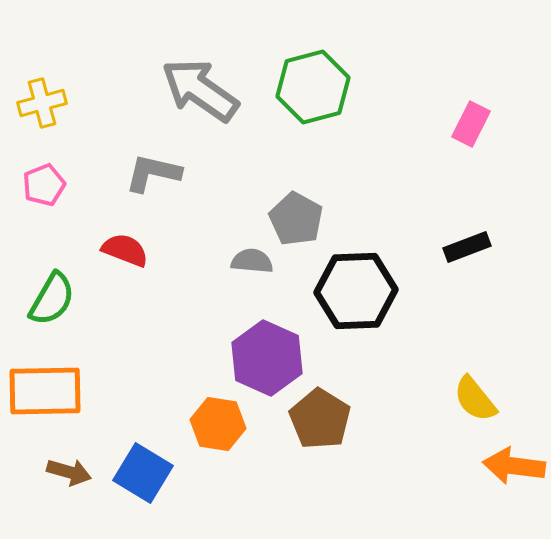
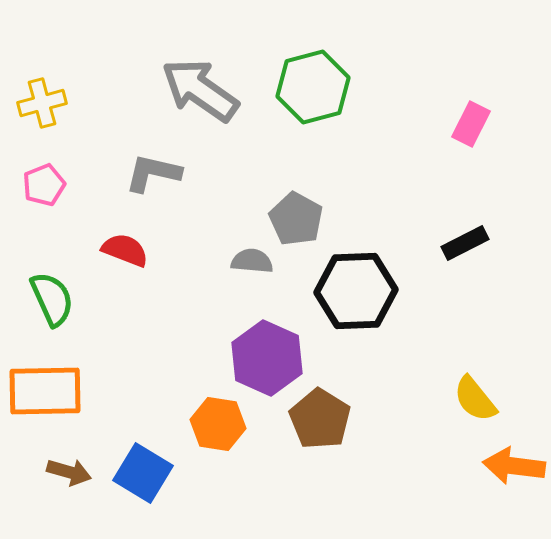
black rectangle: moved 2 px left, 4 px up; rotated 6 degrees counterclockwise
green semicircle: rotated 54 degrees counterclockwise
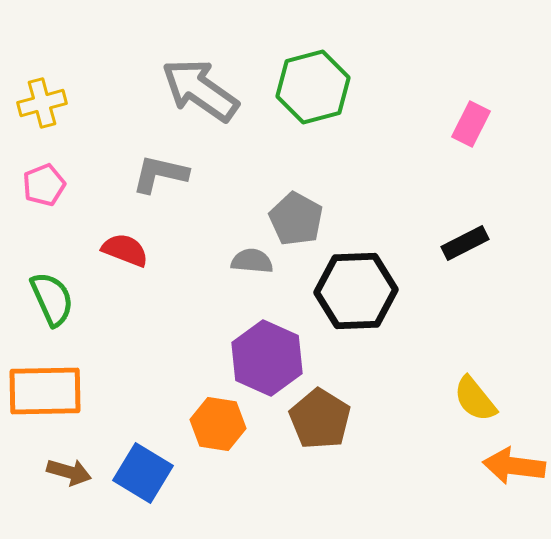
gray L-shape: moved 7 px right, 1 px down
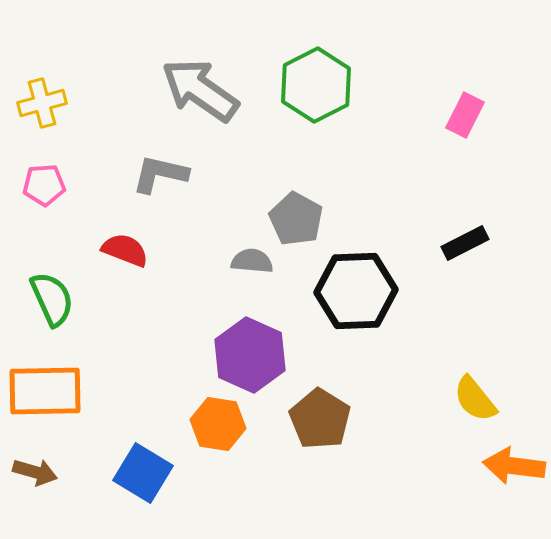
green hexagon: moved 3 px right, 2 px up; rotated 12 degrees counterclockwise
pink rectangle: moved 6 px left, 9 px up
pink pentagon: rotated 18 degrees clockwise
purple hexagon: moved 17 px left, 3 px up
brown arrow: moved 34 px left
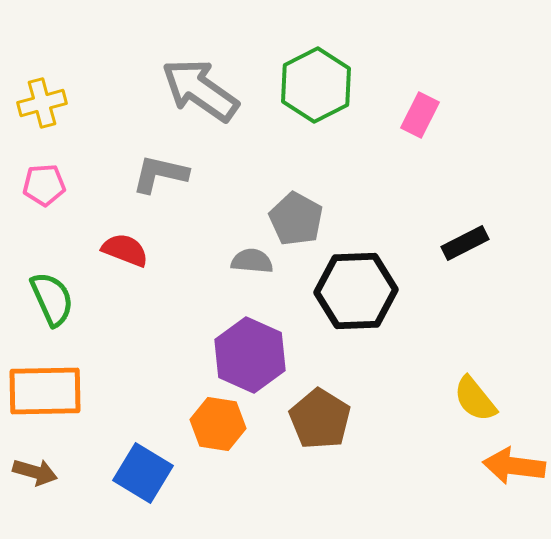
pink rectangle: moved 45 px left
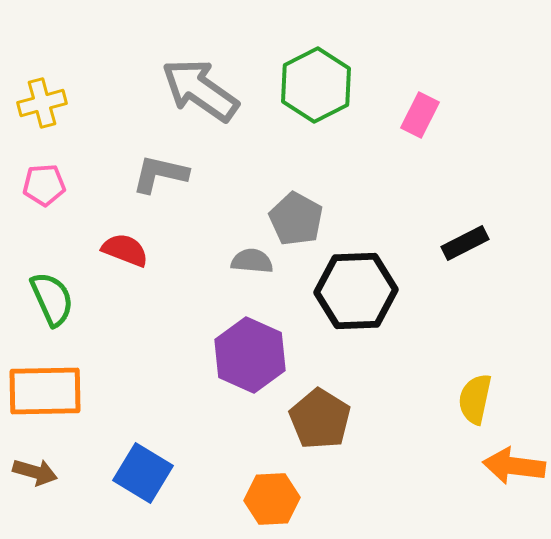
yellow semicircle: rotated 51 degrees clockwise
orange hexagon: moved 54 px right, 75 px down; rotated 12 degrees counterclockwise
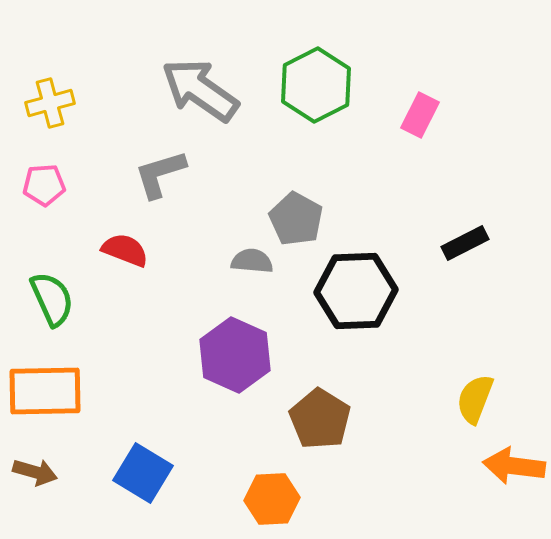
yellow cross: moved 8 px right
gray L-shape: rotated 30 degrees counterclockwise
purple hexagon: moved 15 px left
yellow semicircle: rotated 9 degrees clockwise
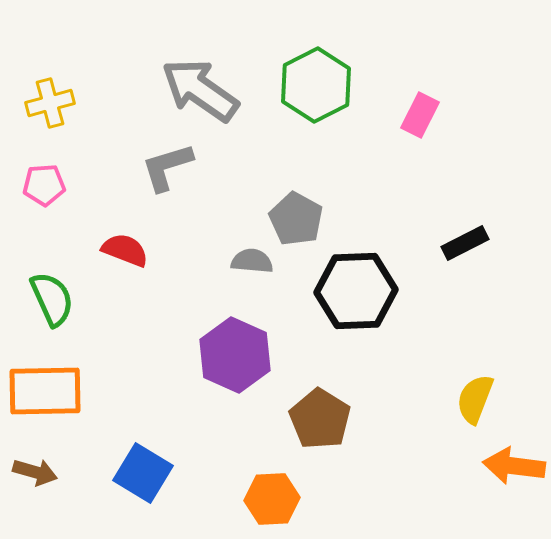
gray L-shape: moved 7 px right, 7 px up
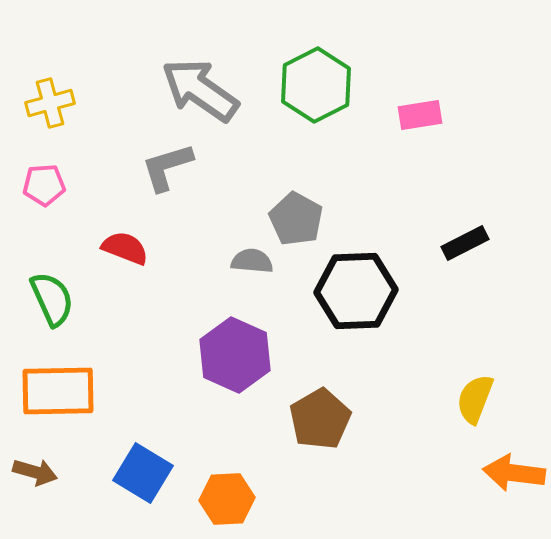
pink rectangle: rotated 54 degrees clockwise
red semicircle: moved 2 px up
orange rectangle: moved 13 px right
brown pentagon: rotated 10 degrees clockwise
orange arrow: moved 7 px down
orange hexagon: moved 45 px left
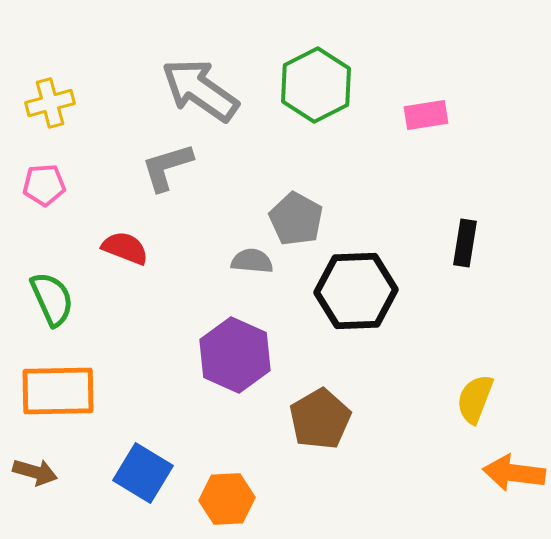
pink rectangle: moved 6 px right
black rectangle: rotated 54 degrees counterclockwise
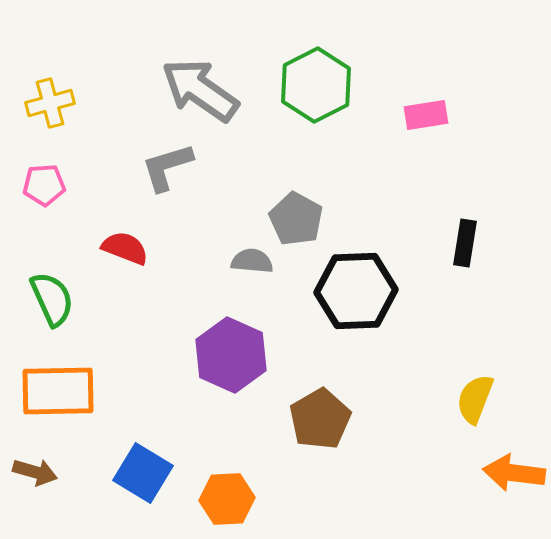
purple hexagon: moved 4 px left
